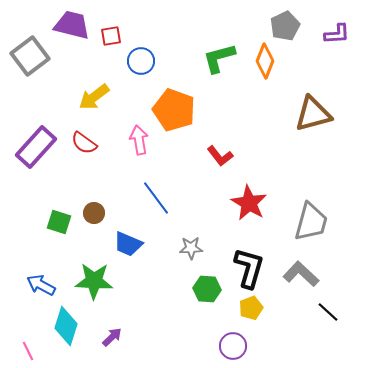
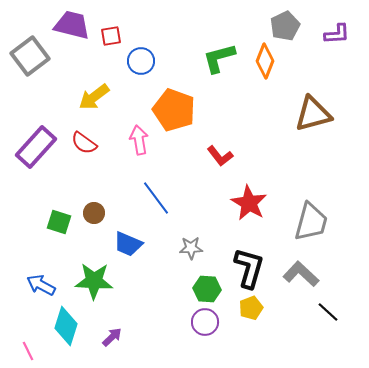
purple circle: moved 28 px left, 24 px up
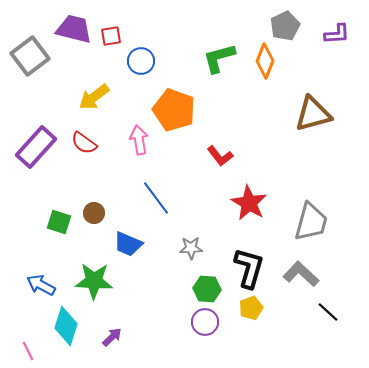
purple trapezoid: moved 2 px right, 4 px down
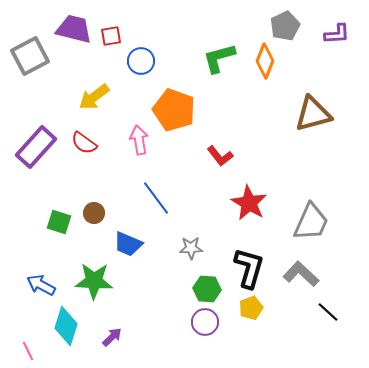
gray square: rotated 9 degrees clockwise
gray trapezoid: rotated 9 degrees clockwise
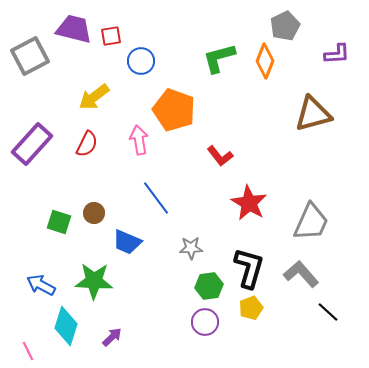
purple L-shape: moved 20 px down
red semicircle: moved 3 px right, 1 px down; rotated 100 degrees counterclockwise
purple rectangle: moved 4 px left, 3 px up
blue trapezoid: moved 1 px left, 2 px up
gray L-shape: rotated 6 degrees clockwise
green hexagon: moved 2 px right, 3 px up; rotated 12 degrees counterclockwise
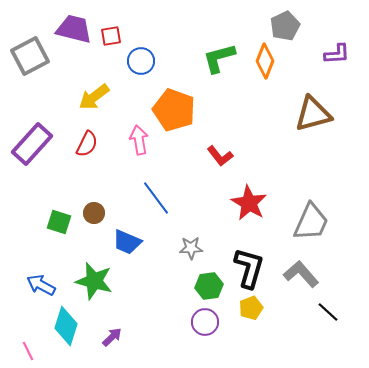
green star: rotated 12 degrees clockwise
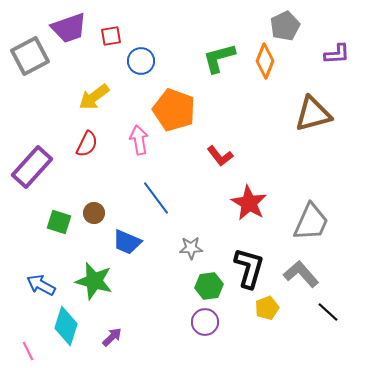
purple trapezoid: moved 5 px left, 1 px up; rotated 147 degrees clockwise
purple rectangle: moved 23 px down
yellow pentagon: moved 16 px right
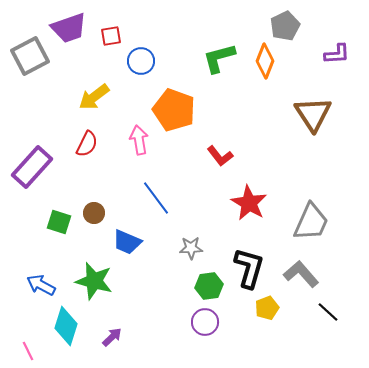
brown triangle: rotated 48 degrees counterclockwise
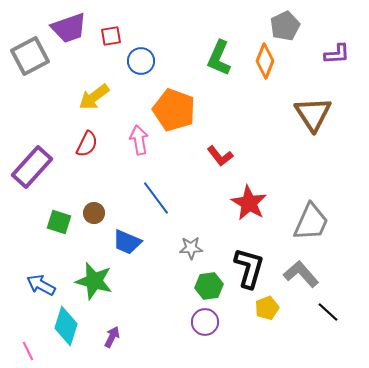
green L-shape: rotated 51 degrees counterclockwise
purple arrow: rotated 20 degrees counterclockwise
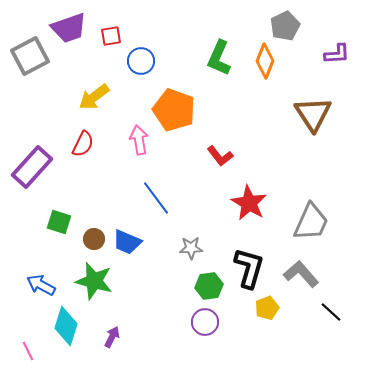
red semicircle: moved 4 px left
brown circle: moved 26 px down
black line: moved 3 px right
